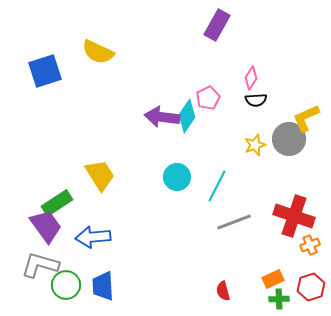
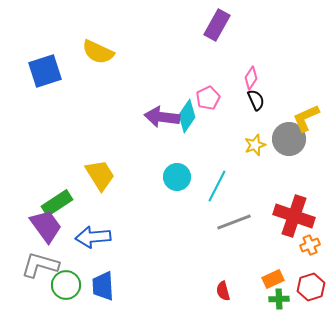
black semicircle: rotated 110 degrees counterclockwise
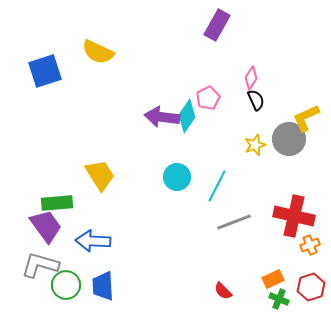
green rectangle: rotated 28 degrees clockwise
red cross: rotated 6 degrees counterclockwise
blue arrow: moved 4 px down; rotated 8 degrees clockwise
red semicircle: rotated 30 degrees counterclockwise
green cross: rotated 24 degrees clockwise
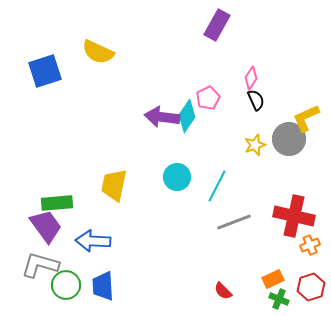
yellow trapezoid: moved 14 px right, 10 px down; rotated 136 degrees counterclockwise
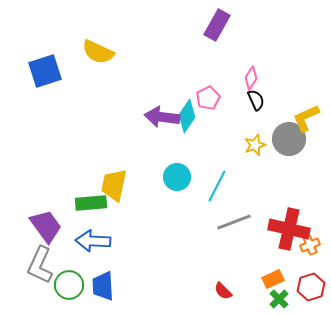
green rectangle: moved 34 px right
red cross: moved 5 px left, 13 px down
gray L-shape: rotated 81 degrees counterclockwise
green circle: moved 3 px right
green cross: rotated 24 degrees clockwise
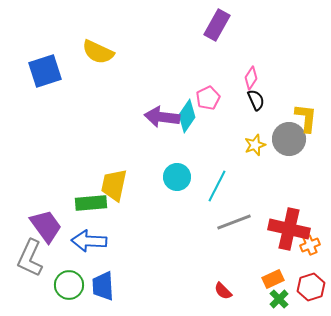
yellow L-shape: rotated 120 degrees clockwise
blue arrow: moved 4 px left
gray L-shape: moved 10 px left, 7 px up
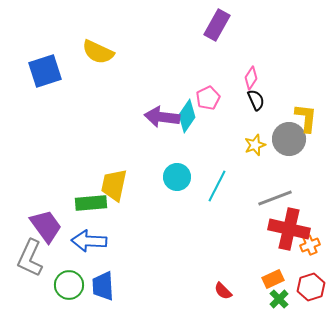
gray line: moved 41 px right, 24 px up
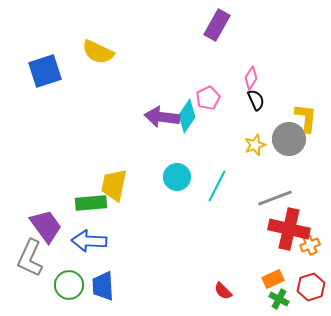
green cross: rotated 18 degrees counterclockwise
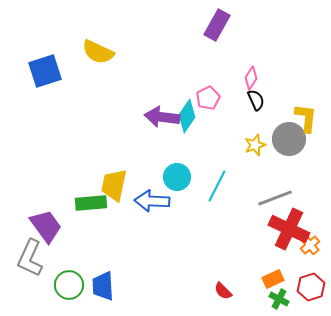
red cross: rotated 12 degrees clockwise
blue arrow: moved 63 px right, 40 px up
orange cross: rotated 18 degrees counterclockwise
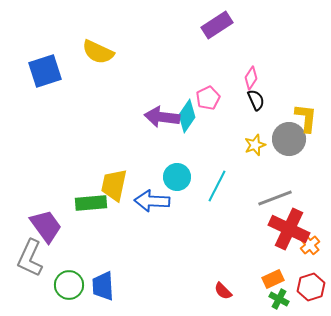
purple rectangle: rotated 28 degrees clockwise
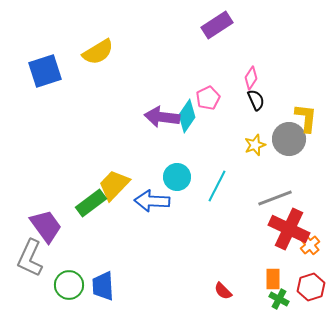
yellow semicircle: rotated 56 degrees counterclockwise
yellow trapezoid: rotated 32 degrees clockwise
green rectangle: rotated 32 degrees counterclockwise
orange rectangle: rotated 65 degrees counterclockwise
